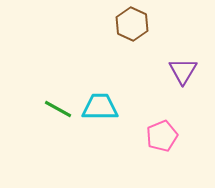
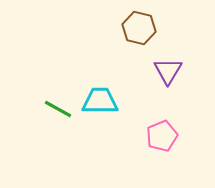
brown hexagon: moved 7 px right, 4 px down; rotated 12 degrees counterclockwise
purple triangle: moved 15 px left
cyan trapezoid: moved 6 px up
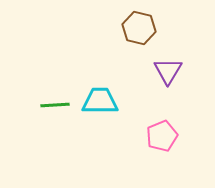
green line: moved 3 px left, 4 px up; rotated 32 degrees counterclockwise
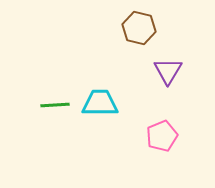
cyan trapezoid: moved 2 px down
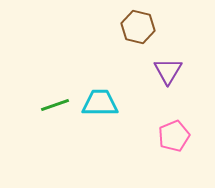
brown hexagon: moved 1 px left, 1 px up
green line: rotated 16 degrees counterclockwise
pink pentagon: moved 12 px right
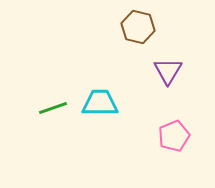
green line: moved 2 px left, 3 px down
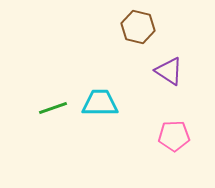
purple triangle: moved 1 px right; rotated 28 degrees counterclockwise
pink pentagon: rotated 20 degrees clockwise
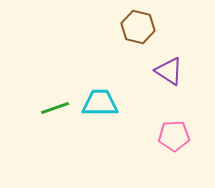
green line: moved 2 px right
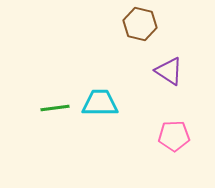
brown hexagon: moved 2 px right, 3 px up
green line: rotated 12 degrees clockwise
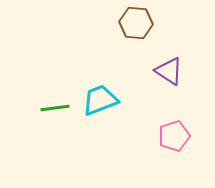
brown hexagon: moved 4 px left, 1 px up; rotated 8 degrees counterclockwise
cyan trapezoid: moved 3 px up; rotated 21 degrees counterclockwise
pink pentagon: rotated 16 degrees counterclockwise
